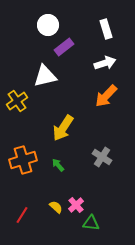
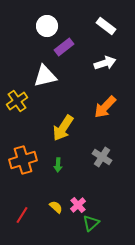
white circle: moved 1 px left, 1 px down
white rectangle: moved 3 px up; rotated 36 degrees counterclockwise
orange arrow: moved 1 px left, 11 px down
green arrow: rotated 136 degrees counterclockwise
pink cross: moved 2 px right
green triangle: rotated 48 degrees counterclockwise
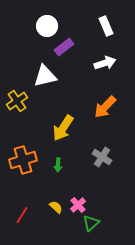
white rectangle: rotated 30 degrees clockwise
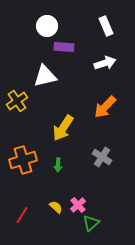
purple rectangle: rotated 42 degrees clockwise
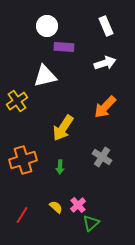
green arrow: moved 2 px right, 2 px down
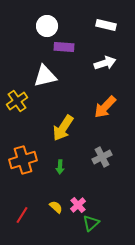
white rectangle: moved 1 px up; rotated 54 degrees counterclockwise
gray cross: rotated 30 degrees clockwise
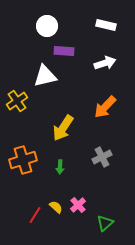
purple rectangle: moved 4 px down
red line: moved 13 px right
green triangle: moved 14 px right
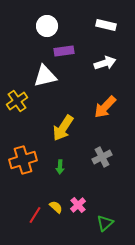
purple rectangle: rotated 12 degrees counterclockwise
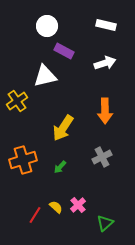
purple rectangle: rotated 36 degrees clockwise
orange arrow: moved 4 px down; rotated 45 degrees counterclockwise
green arrow: rotated 40 degrees clockwise
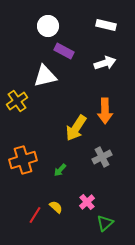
white circle: moved 1 px right
yellow arrow: moved 13 px right
green arrow: moved 3 px down
pink cross: moved 9 px right, 3 px up
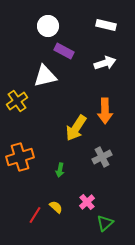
orange cross: moved 3 px left, 3 px up
green arrow: rotated 32 degrees counterclockwise
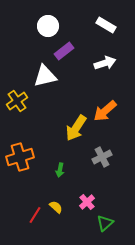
white rectangle: rotated 18 degrees clockwise
purple rectangle: rotated 66 degrees counterclockwise
orange arrow: rotated 50 degrees clockwise
